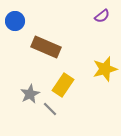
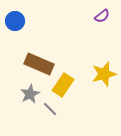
brown rectangle: moved 7 px left, 17 px down
yellow star: moved 1 px left, 5 px down
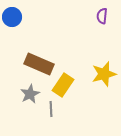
purple semicircle: rotated 133 degrees clockwise
blue circle: moved 3 px left, 4 px up
gray line: moved 1 px right; rotated 42 degrees clockwise
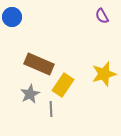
purple semicircle: rotated 35 degrees counterclockwise
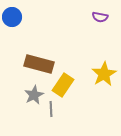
purple semicircle: moved 2 px left, 1 px down; rotated 49 degrees counterclockwise
brown rectangle: rotated 8 degrees counterclockwise
yellow star: rotated 15 degrees counterclockwise
gray star: moved 4 px right, 1 px down
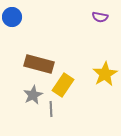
yellow star: moved 1 px right
gray star: moved 1 px left
